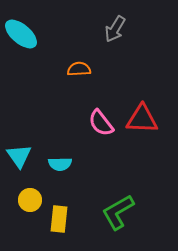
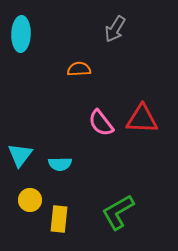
cyan ellipse: rotated 52 degrees clockwise
cyan triangle: moved 1 px right, 1 px up; rotated 12 degrees clockwise
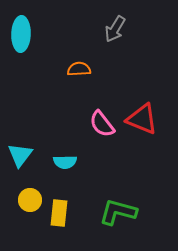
red triangle: rotated 20 degrees clockwise
pink semicircle: moved 1 px right, 1 px down
cyan semicircle: moved 5 px right, 2 px up
green L-shape: rotated 45 degrees clockwise
yellow rectangle: moved 6 px up
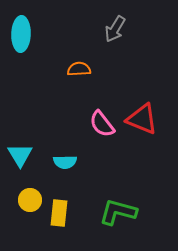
cyan triangle: rotated 8 degrees counterclockwise
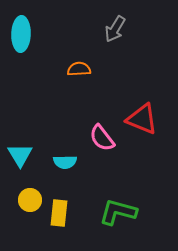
pink semicircle: moved 14 px down
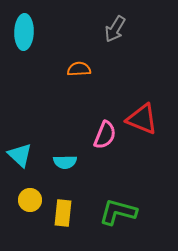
cyan ellipse: moved 3 px right, 2 px up
pink semicircle: moved 3 px right, 3 px up; rotated 120 degrees counterclockwise
cyan triangle: rotated 16 degrees counterclockwise
yellow rectangle: moved 4 px right
